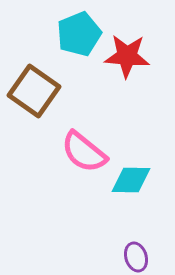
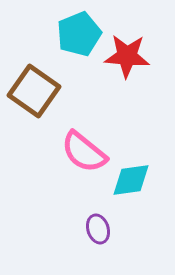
cyan diamond: rotated 9 degrees counterclockwise
purple ellipse: moved 38 px left, 28 px up
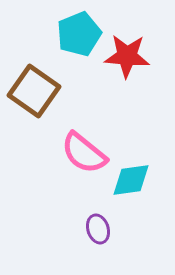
pink semicircle: moved 1 px down
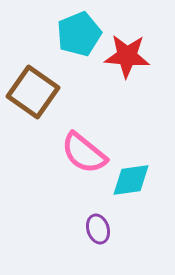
brown square: moved 1 px left, 1 px down
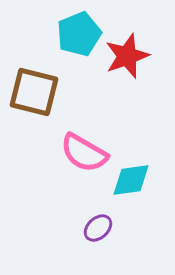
red star: rotated 24 degrees counterclockwise
brown square: moved 1 px right; rotated 21 degrees counterclockwise
pink semicircle: rotated 9 degrees counterclockwise
purple ellipse: moved 1 px up; rotated 64 degrees clockwise
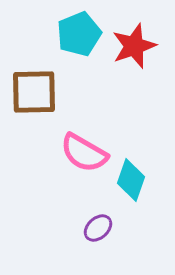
red star: moved 7 px right, 10 px up
brown square: rotated 15 degrees counterclockwise
cyan diamond: rotated 63 degrees counterclockwise
